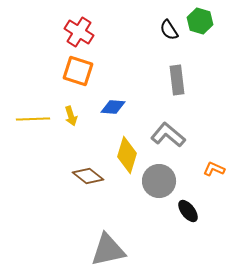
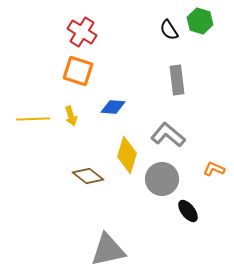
red cross: moved 3 px right
gray circle: moved 3 px right, 2 px up
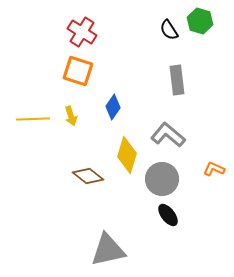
blue diamond: rotated 60 degrees counterclockwise
black ellipse: moved 20 px left, 4 px down
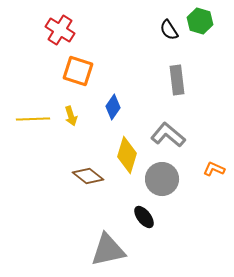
red cross: moved 22 px left, 2 px up
black ellipse: moved 24 px left, 2 px down
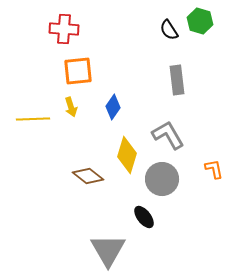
red cross: moved 4 px right, 1 px up; rotated 28 degrees counterclockwise
orange square: rotated 24 degrees counterclockwise
yellow arrow: moved 9 px up
gray L-shape: rotated 20 degrees clockwise
orange L-shape: rotated 55 degrees clockwise
gray triangle: rotated 48 degrees counterclockwise
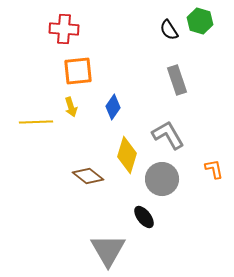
gray rectangle: rotated 12 degrees counterclockwise
yellow line: moved 3 px right, 3 px down
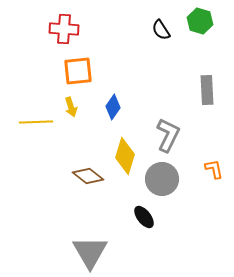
black semicircle: moved 8 px left
gray rectangle: moved 30 px right, 10 px down; rotated 16 degrees clockwise
gray L-shape: rotated 56 degrees clockwise
yellow diamond: moved 2 px left, 1 px down
gray triangle: moved 18 px left, 2 px down
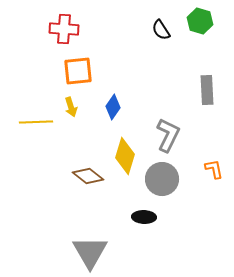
black ellipse: rotated 50 degrees counterclockwise
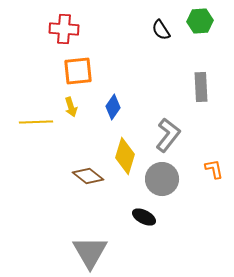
green hexagon: rotated 20 degrees counterclockwise
gray rectangle: moved 6 px left, 3 px up
gray L-shape: rotated 12 degrees clockwise
black ellipse: rotated 25 degrees clockwise
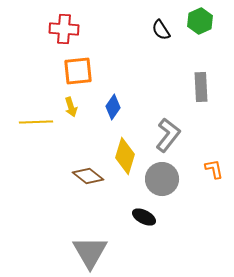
green hexagon: rotated 20 degrees counterclockwise
